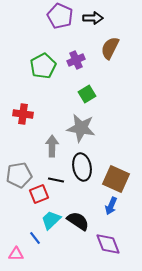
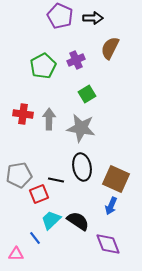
gray arrow: moved 3 px left, 27 px up
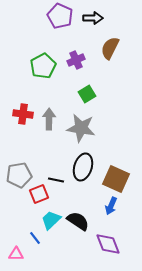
black ellipse: moved 1 px right; rotated 28 degrees clockwise
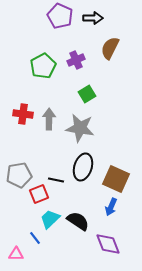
gray star: moved 1 px left
blue arrow: moved 1 px down
cyan trapezoid: moved 1 px left, 1 px up
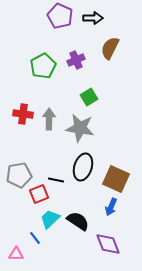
green square: moved 2 px right, 3 px down
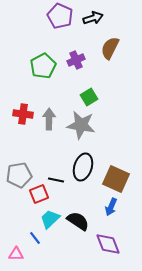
black arrow: rotated 18 degrees counterclockwise
gray star: moved 1 px right, 3 px up
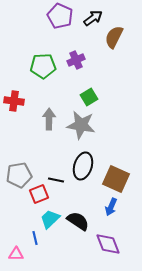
black arrow: rotated 18 degrees counterclockwise
brown semicircle: moved 4 px right, 11 px up
green pentagon: rotated 25 degrees clockwise
red cross: moved 9 px left, 13 px up
black ellipse: moved 1 px up
blue line: rotated 24 degrees clockwise
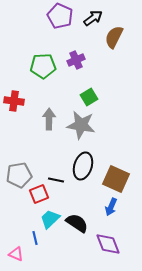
black semicircle: moved 1 px left, 2 px down
pink triangle: rotated 21 degrees clockwise
